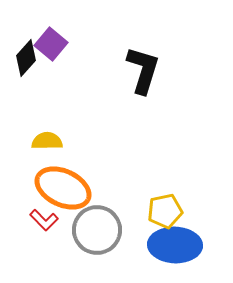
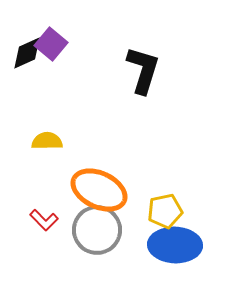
black diamond: moved 1 px right, 5 px up; rotated 24 degrees clockwise
orange ellipse: moved 36 px right, 2 px down
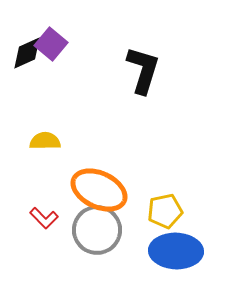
yellow semicircle: moved 2 px left
red L-shape: moved 2 px up
blue ellipse: moved 1 px right, 6 px down
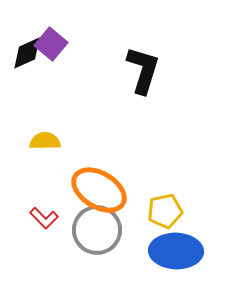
orange ellipse: rotated 6 degrees clockwise
